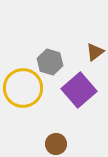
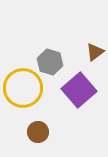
brown circle: moved 18 px left, 12 px up
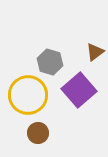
yellow circle: moved 5 px right, 7 px down
brown circle: moved 1 px down
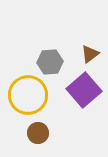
brown triangle: moved 5 px left, 2 px down
gray hexagon: rotated 20 degrees counterclockwise
purple square: moved 5 px right
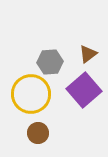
brown triangle: moved 2 px left
yellow circle: moved 3 px right, 1 px up
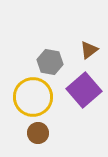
brown triangle: moved 1 px right, 4 px up
gray hexagon: rotated 15 degrees clockwise
yellow circle: moved 2 px right, 3 px down
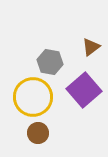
brown triangle: moved 2 px right, 3 px up
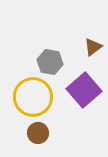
brown triangle: moved 2 px right
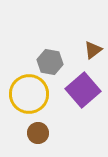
brown triangle: moved 3 px down
purple square: moved 1 px left
yellow circle: moved 4 px left, 3 px up
